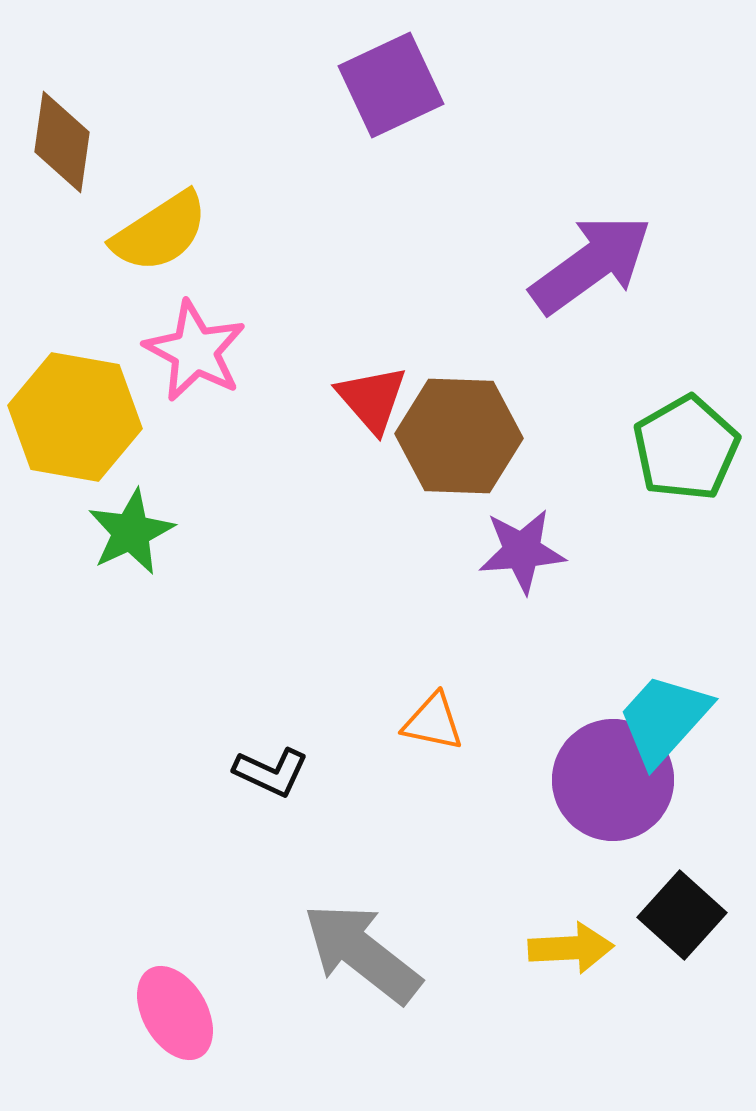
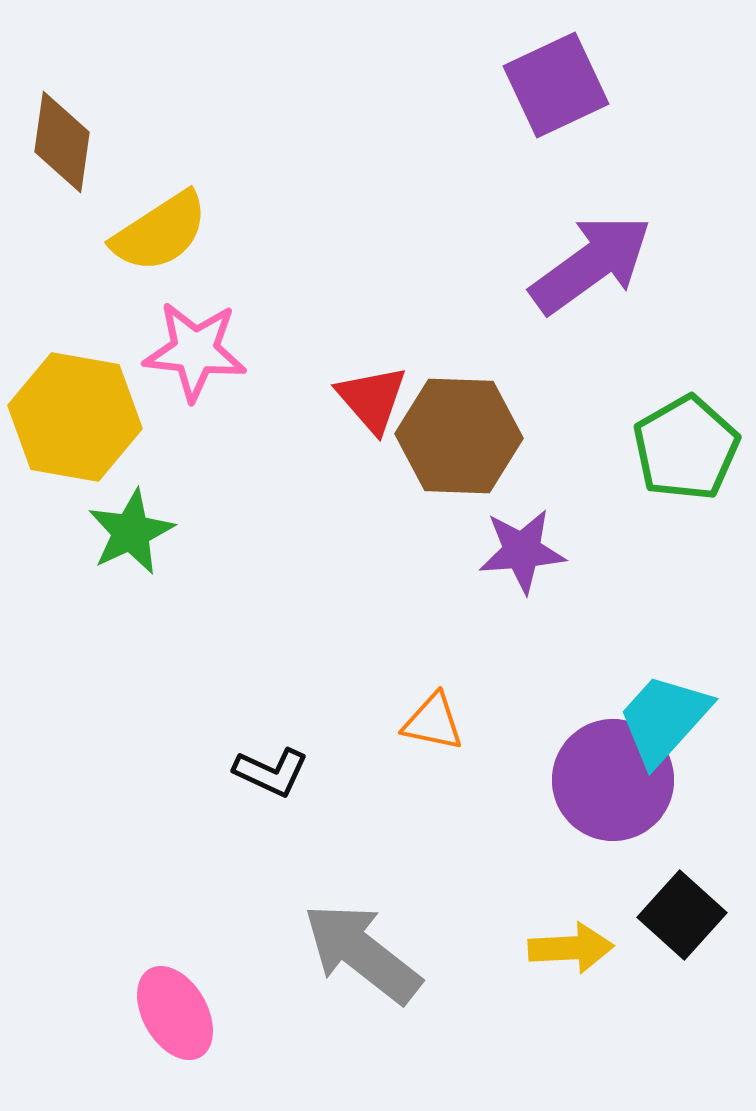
purple square: moved 165 px right
pink star: rotated 22 degrees counterclockwise
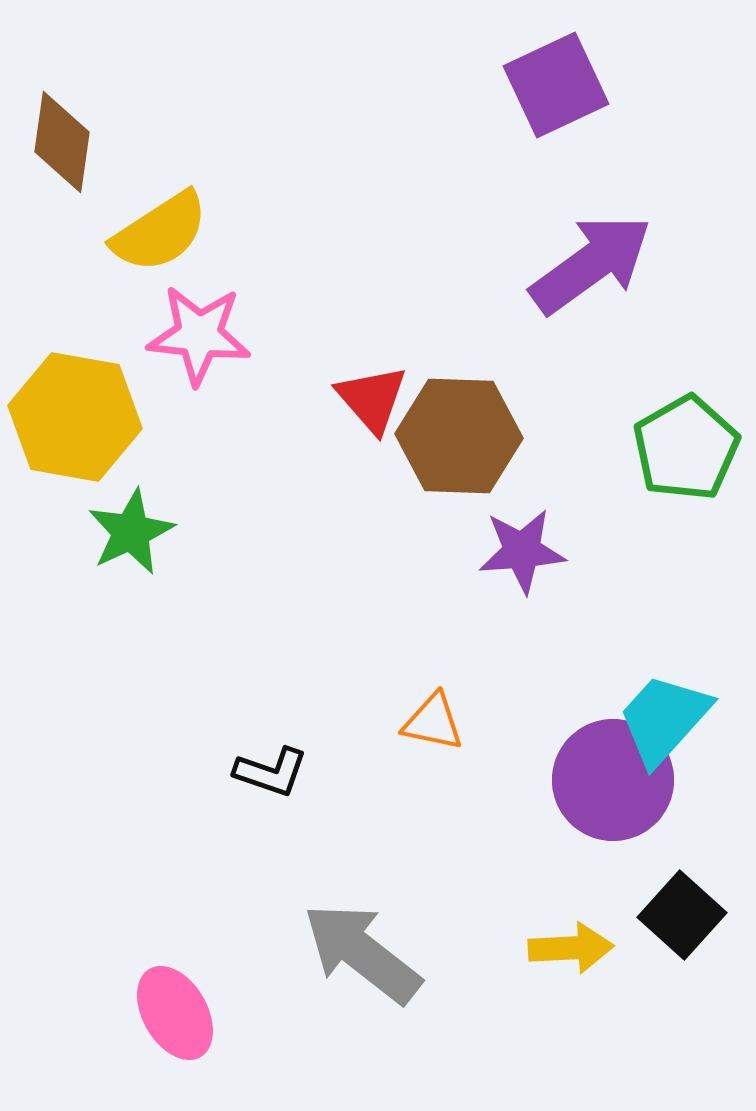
pink star: moved 4 px right, 16 px up
black L-shape: rotated 6 degrees counterclockwise
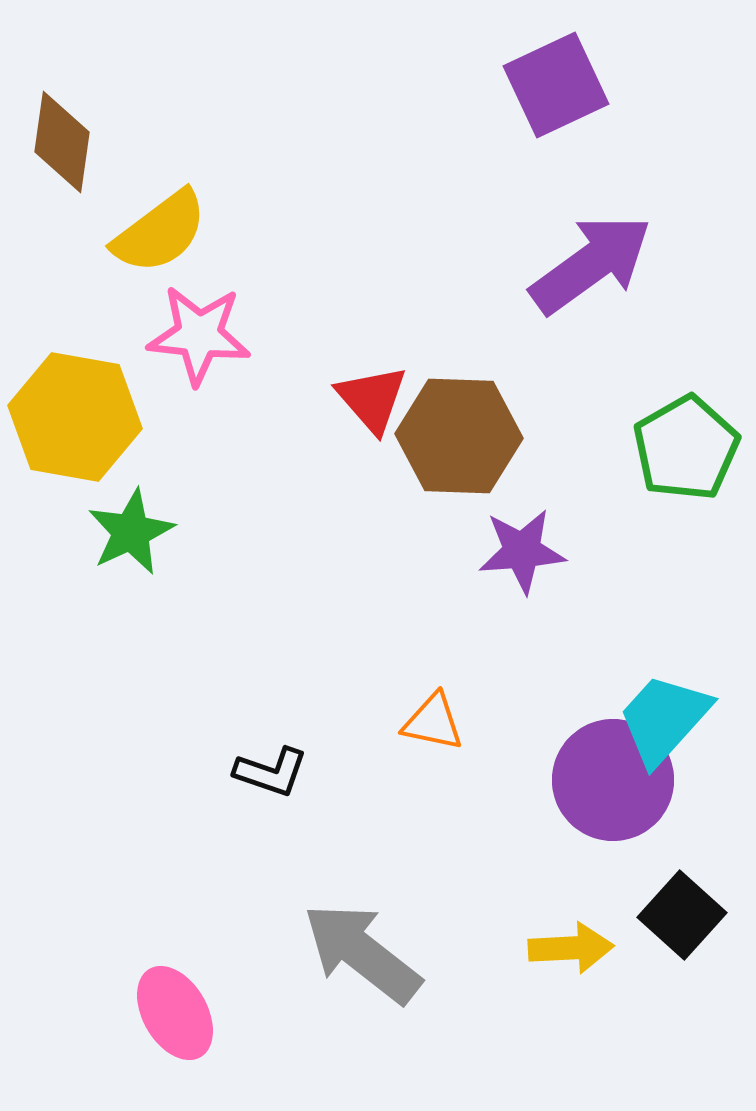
yellow semicircle: rotated 4 degrees counterclockwise
